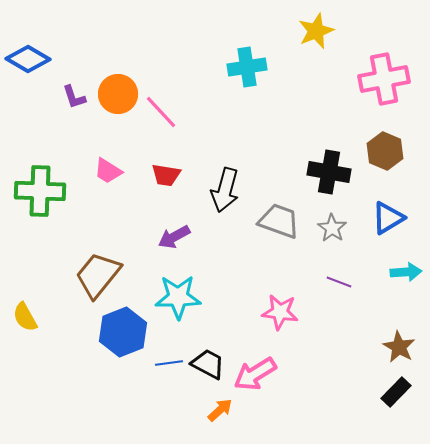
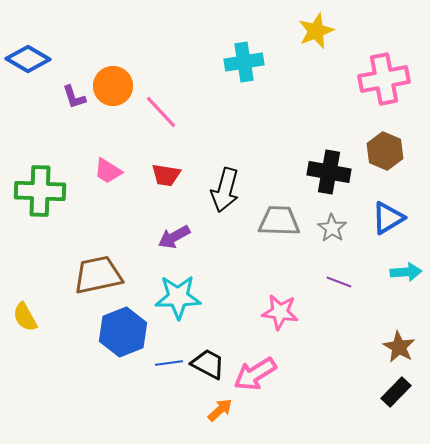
cyan cross: moved 3 px left, 5 px up
orange circle: moved 5 px left, 8 px up
gray trapezoid: rotated 18 degrees counterclockwise
brown trapezoid: rotated 39 degrees clockwise
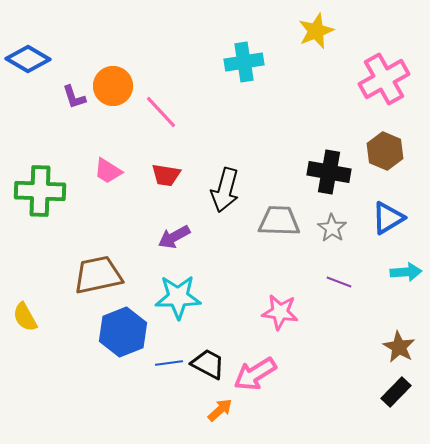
pink cross: rotated 18 degrees counterclockwise
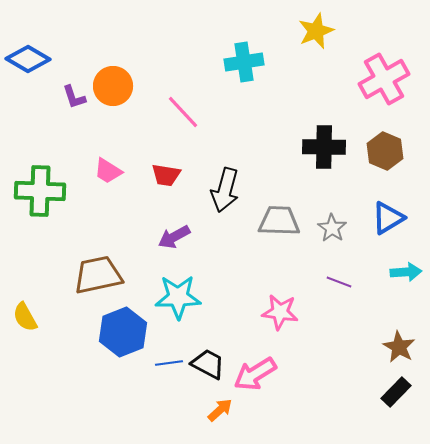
pink line: moved 22 px right
black cross: moved 5 px left, 25 px up; rotated 9 degrees counterclockwise
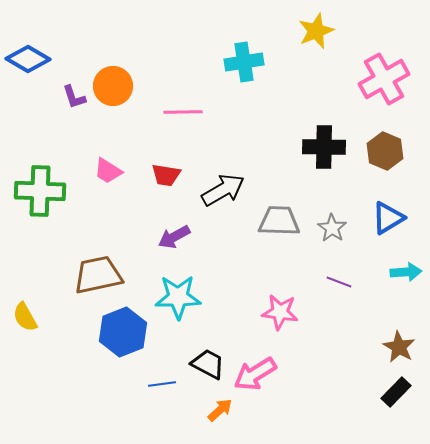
pink line: rotated 48 degrees counterclockwise
black arrow: moved 2 px left; rotated 135 degrees counterclockwise
blue line: moved 7 px left, 21 px down
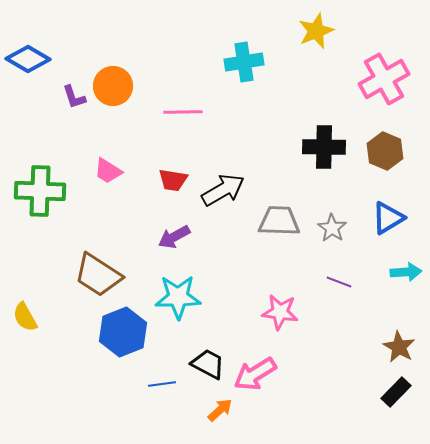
red trapezoid: moved 7 px right, 5 px down
brown trapezoid: rotated 135 degrees counterclockwise
